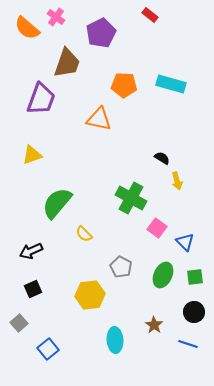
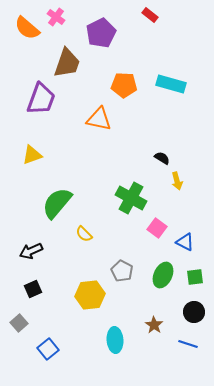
blue triangle: rotated 18 degrees counterclockwise
gray pentagon: moved 1 px right, 4 px down
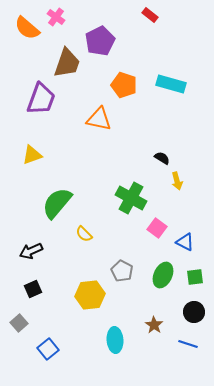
purple pentagon: moved 1 px left, 8 px down
orange pentagon: rotated 15 degrees clockwise
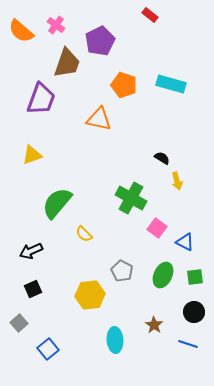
pink cross: moved 8 px down
orange semicircle: moved 6 px left, 3 px down
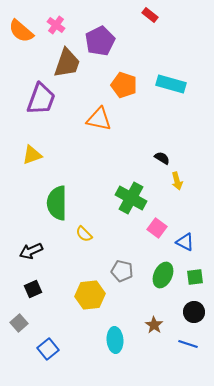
green semicircle: rotated 40 degrees counterclockwise
gray pentagon: rotated 15 degrees counterclockwise
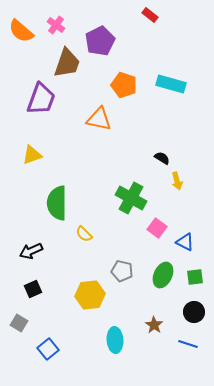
gray square: rotated 18 degrees counterclockwise
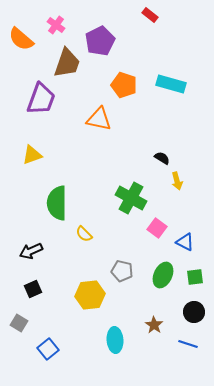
orange semicircle: moved 8 px down
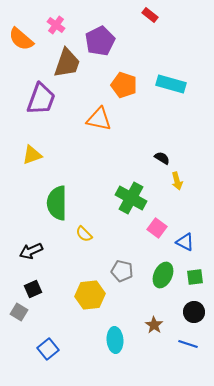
gray square: moved 11 px up
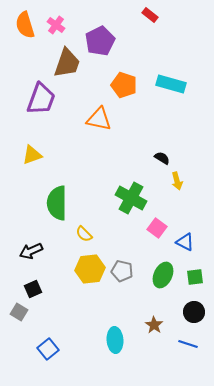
orange semicircle: moved 4 px right, 14 px up; rotated 32 degrees clockwise
yellow hexagon: moved 26 px up
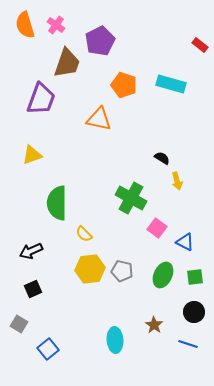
red rectangle: moved 50 px right, 30 px down
gray square: moved 12 px down
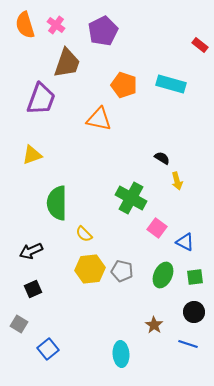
purple pentagon: moved 3 px right, 10 px up
cyan ellipse: moved 6 px right, 14 px down
